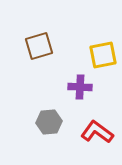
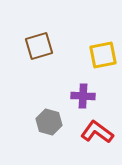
purple cross: moved 3 px right, 9 px down
gray hexagon: rotated 20 degrees clockwise
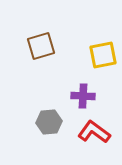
brown square: moved 2 px right
gray hexagon: rotated 20 degrees counterclockwise
red L-shape: moved 3 px left
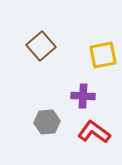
brown square: rotated 24 degrees counterclockwise
gray hexagon: moved 2 px left
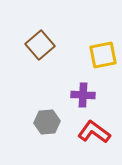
brown square: moved 1 px left, 1 px up
purple cross: moved 1 px up
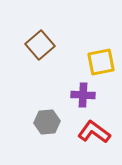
yellow square: moved 2 px left, 7 px down
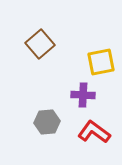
brown square: moved 1 px up
